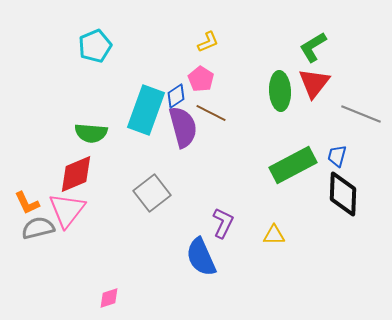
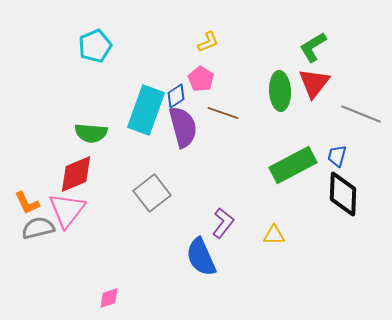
brown line: moved 12 px right; rotated 8 degrees counterclockwise
purple L-shape: rotated 12 degrees clockwise
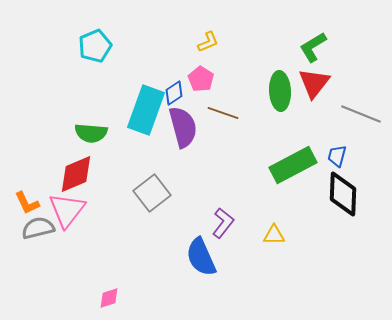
blue diamond: moved 2 px left, 3 px up
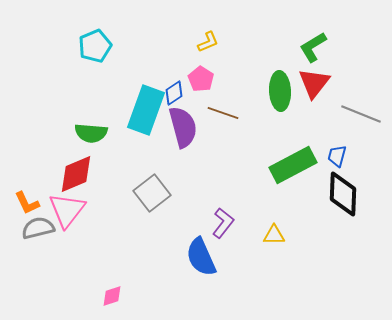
pink diamond: moved 3 px right, 2 px up
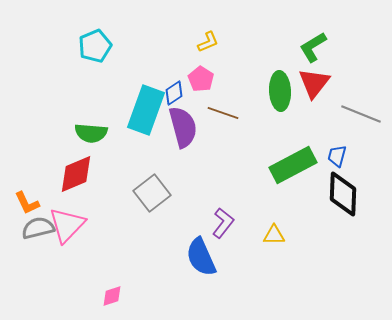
pink triangle: moved 15 px down; rotated 6 degrees clockwise
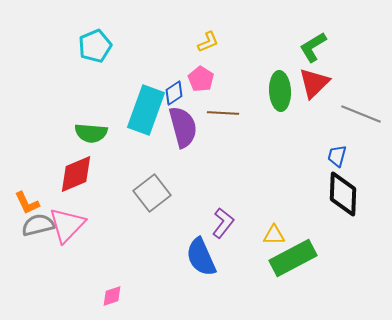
red triangle: rotated 8 degrees clockwise
brown line: rotated 16 degrees counterclockwise
green rectangle: moved 93 px down
gray semicircle: moved 3 px up
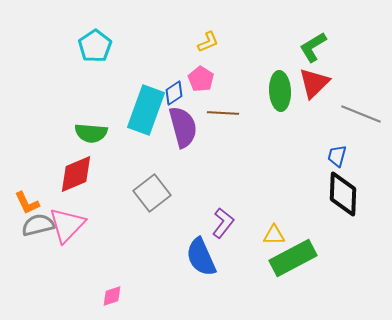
cyan pentagon: rotated 12 degrees counterclockwise
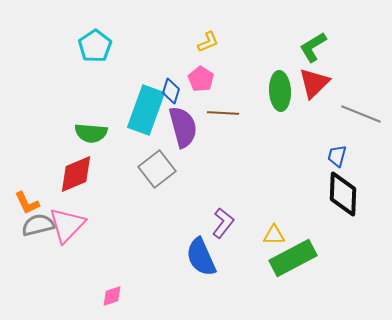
blue diamond: moved 3 px left, 2 px up; rotated 40 degrees counterclockwise
gray square: moved 5 px right, 24 px up
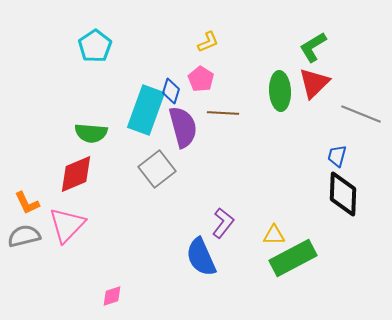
gray semicircle: moved 14 px left, 11 px down
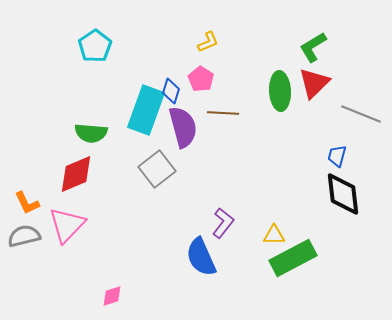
black diamond: rotated 9 degrees counterclockwise
